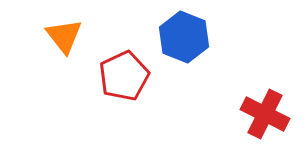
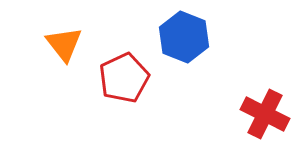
orange triangle: moved 8 px down
red pentagon: moved 2 px down
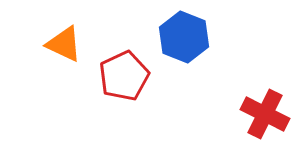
orange triangle: rotated 27 degrees counterclockwise
red pentagon: moved 2 px up
